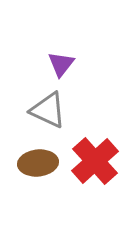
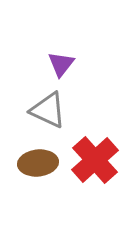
red cross: moved 1 px up
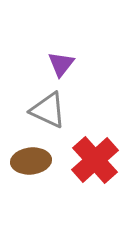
brown ellipse: moved 7 px left, 2 px up
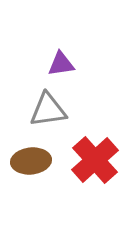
purple triangle: rotated 44 degrees clockwise
gray triangle: rotated 33 degrees counterclockwise
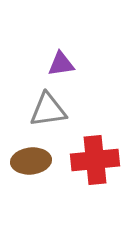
red cross: rotated 36 degrees clockwise
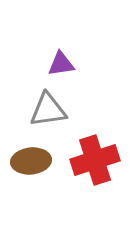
red cross: rotated 12 degrees counterclockwise
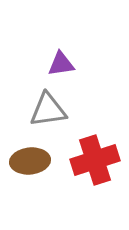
brown ellipse: moved 1 px left
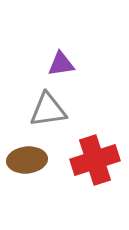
brown ellipse: moved 3 px left, 1 px up
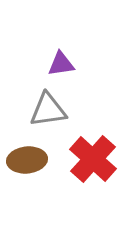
red cross: moved 2 px left, 1 px up; rotated 30 degrees counterclockwise
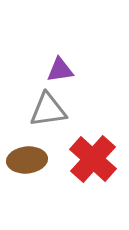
purple triangle: moved 1 px left, 6 px down
